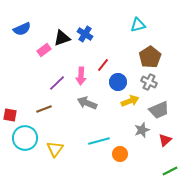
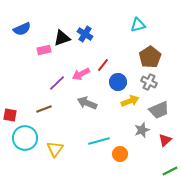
pink rectangle: rotated 24 degrees clockwise
pink arrow: moved 2 px up; rotated 60 degrees clockwise
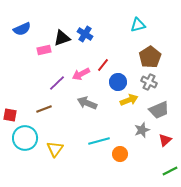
yellow arrow: moved 1 px left, 1 px up
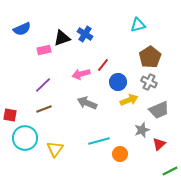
pink arrow: rotated 12 degrees clockwise
purple line: moved 14 px left, 2 px down
red triangle: moved 6 px left, 4 px down
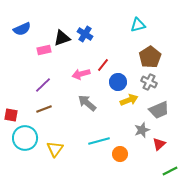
gray arrow: rotated 18 degrees clockwise
red square: moved 1 px right
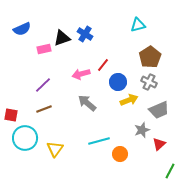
pink rectangle: moved 1 px up
green line: rotated 35 degrees counterclockwise
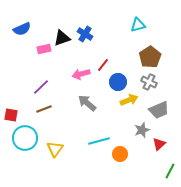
purple line: moved 2 px left, 2 px down
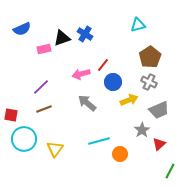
blue circle: moved 5 px left
gray star: rotated 14 degrees counterclockwise
cyan circle: moved 1 px left, 1 px down
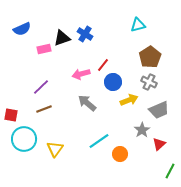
cyan line: rotated 20 degrees counterclockwise
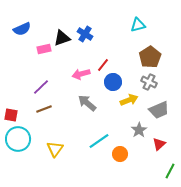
gray star: moved 3 px left
cyan circle: moved 6 px left
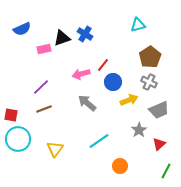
orange circle: moved 12 px down
green line: moved 4 px left
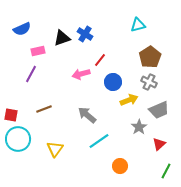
pink rectangle: moved 6 px left, 2 px down
red line: moved 3 px left, 5 px up
purple line: moved 10 px left, 13 px up; rotated 18 degrees counterclockwise
gray arrow: moved 12 px down
gray star: moved 3 px up
